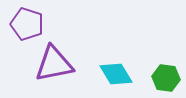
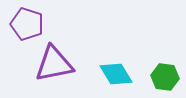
green hexagon: moved 1 px left, 1 px up
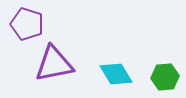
green hexagon: rotated 12 degrees counterclockwise
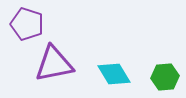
cyan diamond: moved 2 px left
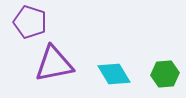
purple pentagon: moved 3 px right, 2 px up
green hexagon: moved 3 px up
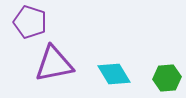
green hexagon: moved 2 px right, 4 px down
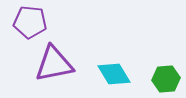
purple pentagon: rotated 12 degrees counterclockwise
green hexagon: moved 1 px left, 1 px down
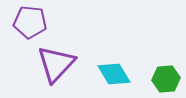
purple triangle: moved 2 px right; rotated 36 degrees counterclockwise
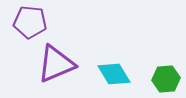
purple triangle: rotated 24 degrees clockwise
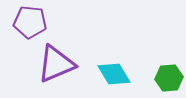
green hexagon: moved 3 px right, 1 px up
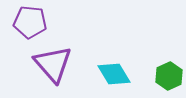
purple triangle: moved 3 px left; rotated 48 degrees counterclockwise
green hexagon: moved 2 px up; rotated 20 degrees counterclockwise
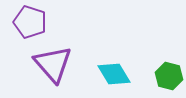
purple pentagon: rotated 12 degrees clockwise
green hexagon: rotated 20 degrees counterclockwise
